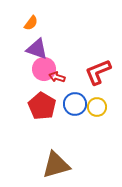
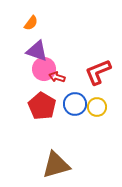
purple triangle: moved 2 px down
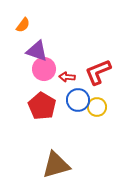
orange semicircle: moved 8 px left, 2 px down
red arrow: moved 10 px right; rotated 14 degrees counterclockwise
blue circle: moved 3 px right, 4 px up
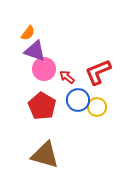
orange semicircle: moved 5 px right, 8 px down
purple triangle: moved 2 px left
red arrow: rotated 35 degrees clockwise
brown triangle: moved 11 px left, 10 px up; rotated 32 degrees clockwise
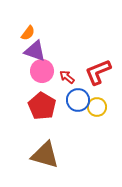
pink circle: moved 2 px left, 2 px down
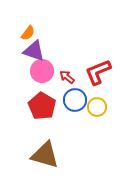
purple triangle: moved 1 px left
blue circle: moved 3 px left
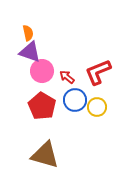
orange semicircle: rotated 49 degrees counterclockwise
purple triangle: moved 4 px left, 1 px down
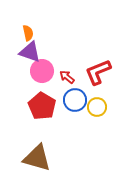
brown triangle: moved 8 px left, 3 px down
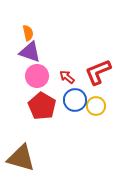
pink circle: moved 5 px left, 5 px down
yellow circle: moved 1 px left, 1 px up
brown triangle: moved 16 px left
